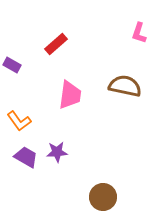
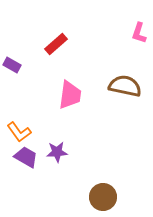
orange L-shape: moved 11 px down
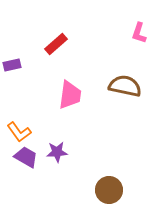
purple rectangle: rotated 42 degrees counterclockwise
brown circle: moved 6 px right, 7 px up
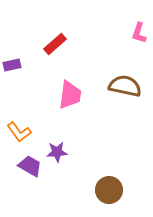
red rectangle: moved 1 px left
purple trapezoid: moved 4 px right, 9 px down
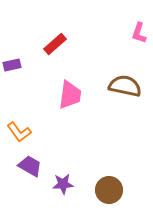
purple star: moved 6 px right, 32 px down
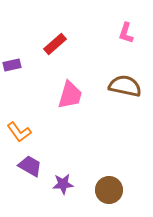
pink L-shape: moved 13 px left
pink trapezoid: rotated 8 degrees clockwise
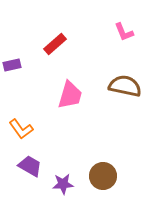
pink L-shape: moved 2 px left, 1 px up; rotated 40 degrees counterclockwise
orange L-shape: moved 2 px right, 3 px up
brown circle: moved 6 px left, 14 px up
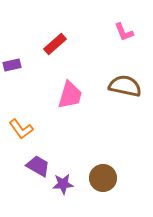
purple trapezoid: moved 8 px right
brown circle: moved 2 px down
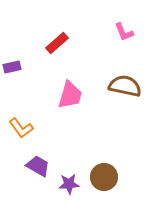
red rectangle: moved 2 px right, 1 px up
purple rectangle: moved 2 px down
orange L-shape: moved 1 px up
brown circle: moved 1 px right, 1 px up
purple star: moved 6 px right
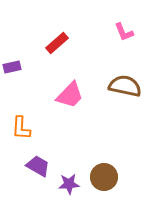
pink trapezoid: rotated 28 degrees clockwise
orange L-shape: rotated 40 degrees clockwise
